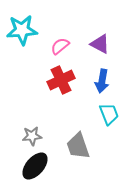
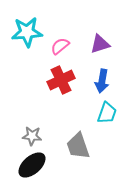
cyan star: moved 5 px right, 2 px down
purple triangle: rotated 45 degrees counterclockwise
cyan trapezoid: moved 2 px left, 1 px up; rotated 40 degrees clockwise
gray star: rotated 12 degrees clockwise
black ellipse: moved 3 px left, 1 px up; rotated 8 degrees clockwise
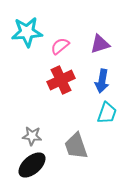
gray trapezoid: moved 2 px left
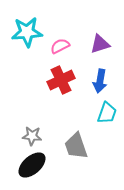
pink semicircle: rotated 12 degrees clockwise
blue arrow: moved 2 px left
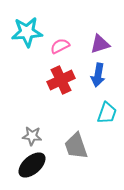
blue arrow: moved 2 px left, 6 px up
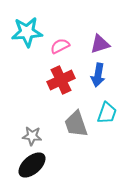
gray trapezoid: moved 22 px up
